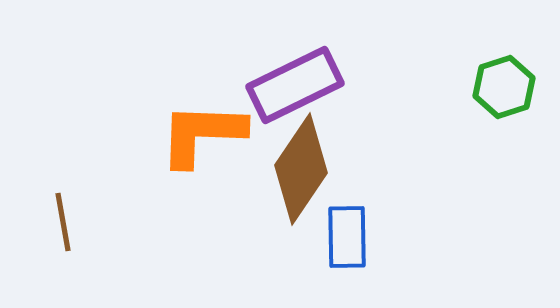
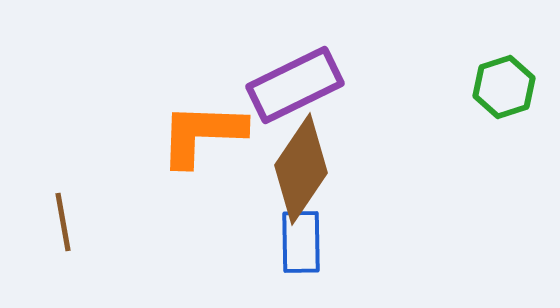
blue rectangle: moved 46 px left, 5 px down
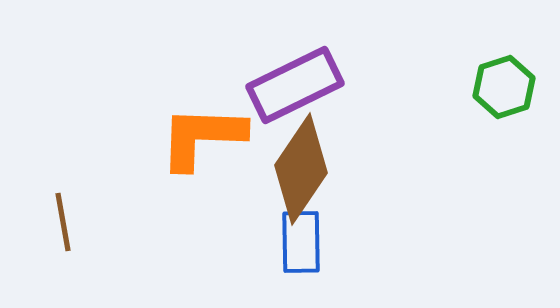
orange L-shape: moved 3 px down
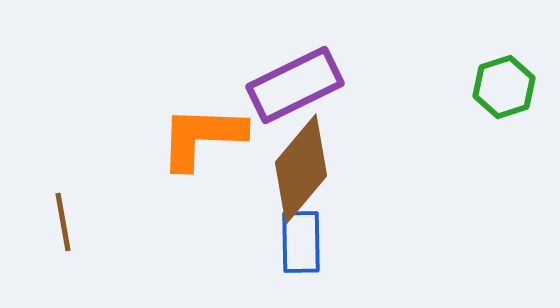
brown diamond: rotated 6 degrees clockwise
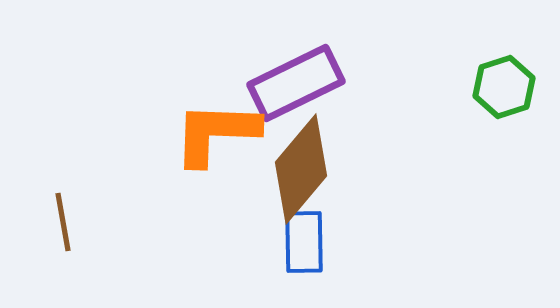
purple rectangle: moved 1 px right, 2 px up
orange L-shape: moved 14 px right, 4 px up
blue rectangle: moved 3 px right
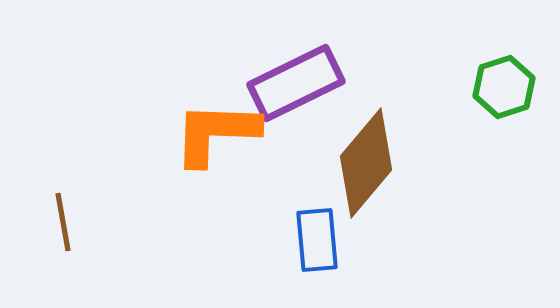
brown diamond: moved 65 px right, 6 px up
blue rectangle: moved 13 px right, 2 px up; rotated 4 degrees counterclockwise
